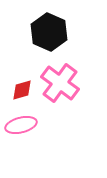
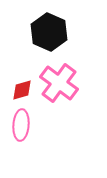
pink cross: moved 1 px left
pink ellipse: rotated 72 degrees counterclockwise
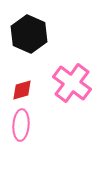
black hexagon: moved 20 px left, 2 px down
pink cross: moved 13 px right
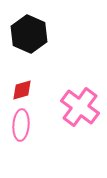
pink cross: moved 8 px right, 24 px down
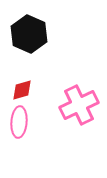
pink cross: moved 1 px left, 2 px up; rotated 27 degrees clockwise
pink ellipse: moved 2 px left, 3 px up
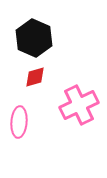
black hexagon: moved 5 px right, 4 px down
red diamond: moved 13 px right, 13 px up
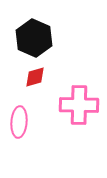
pink cross: rotated 27 degrees clockwise
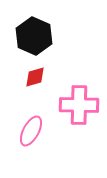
black hexagon: moved 2 px up
pink ellipse: moved 12 px right, 9 px down; rotated 24 degrees clockwise
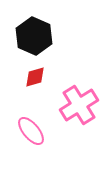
pink cross: rotated 33 degrees counterclockwise
pink ellipse: rotated 68 degrees counterclockwise
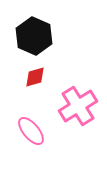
pink cross: moved 1 px left, 1 px down
